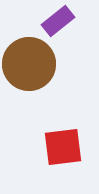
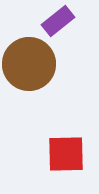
red square: moved 3 px right, 7 px down; rotated 6 degrees clockwise
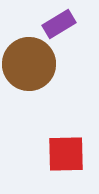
purple rectangle: moved 1 px right, 3 px down; rotated 8 degrees clockwise
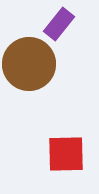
purple rectangle: rotated 20 degrees counterclockwise
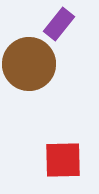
red square: moved 3 px left, 6 px down
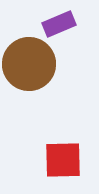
purple rectangle: rotated 28 degrees clockwise
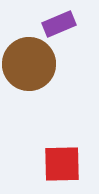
red square: moved 1 px left, 4 px down
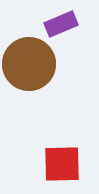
purple rectangle: moved 2 px right
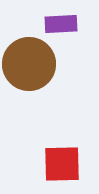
purple rectangle: rotated 20 degrees clockwise
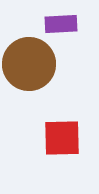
red square: moved 26 px up
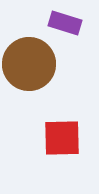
purple rectangle: moved 4 px right, 1 px up; rotated 20 degrees clockwise
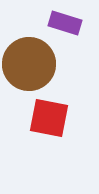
red square: moved 13 px left, 20 px up; rotated 12 degrees clockwise
